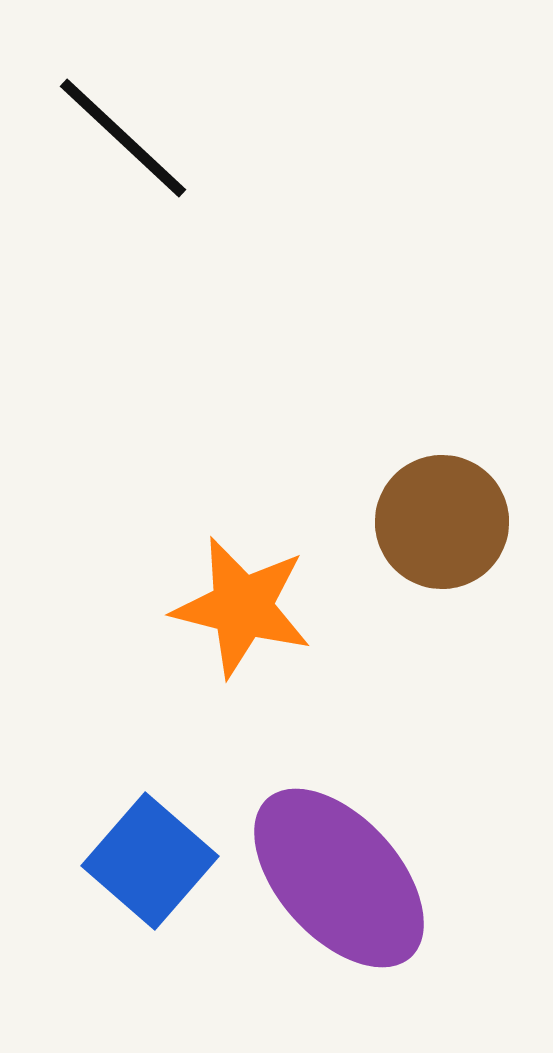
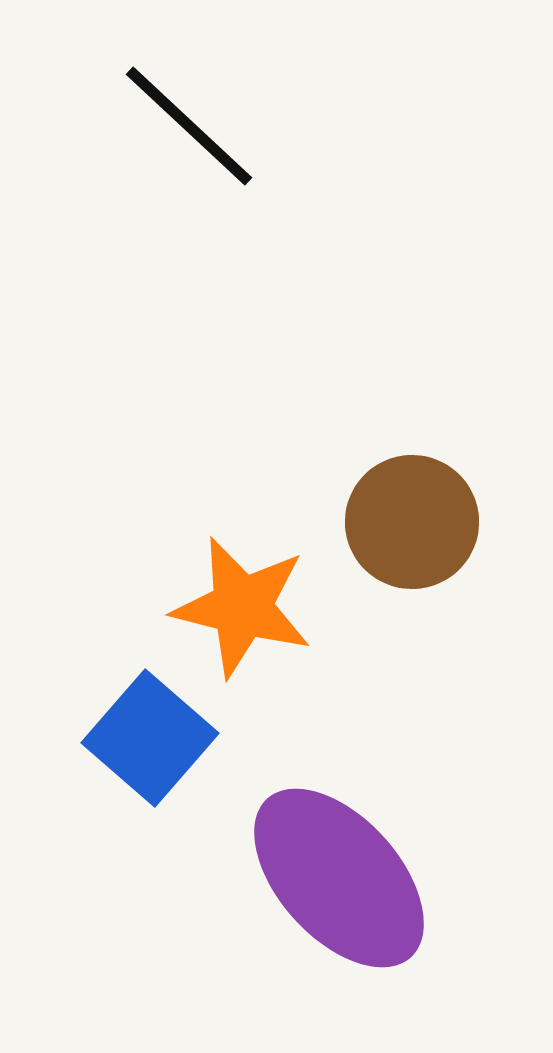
black line: moved 66 px right, 12 px up
brown circle: moved 30 px left
blue square: moved 123 px up
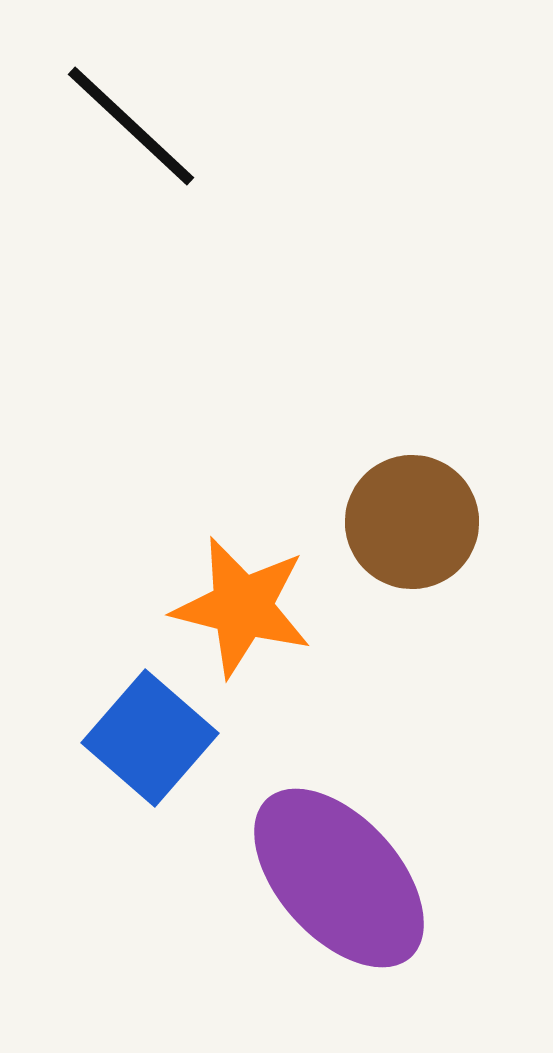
black line: moved 58 px left
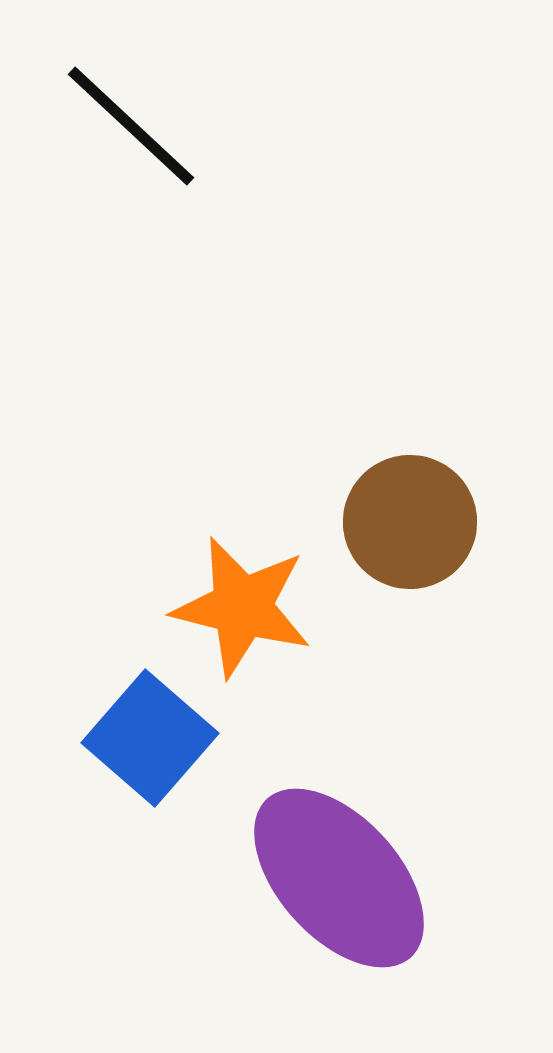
brown circle: moved 2 px left
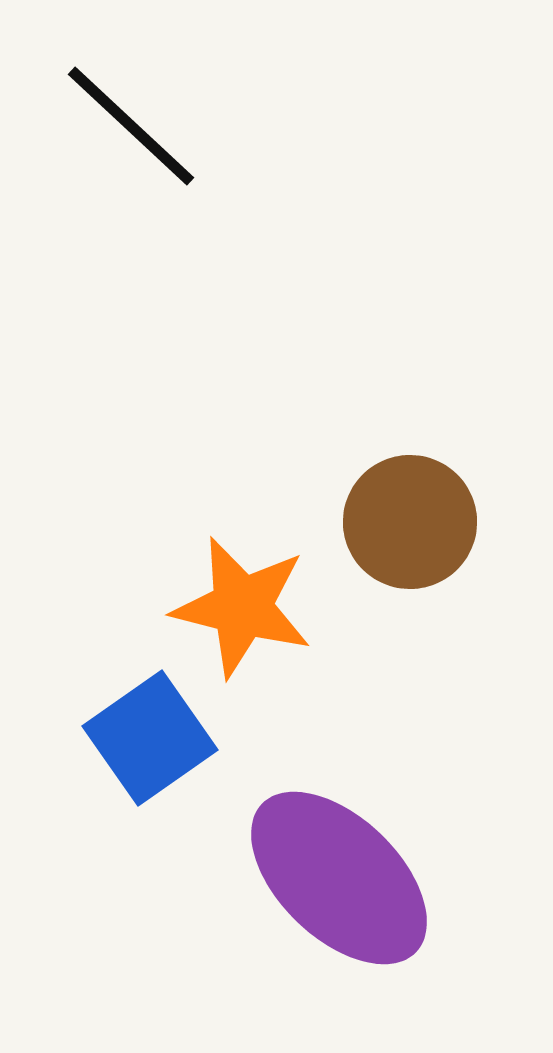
blue square: rotated 14 degrees clockwise
purple ellipse: rotated 4 degrees counterclockwise
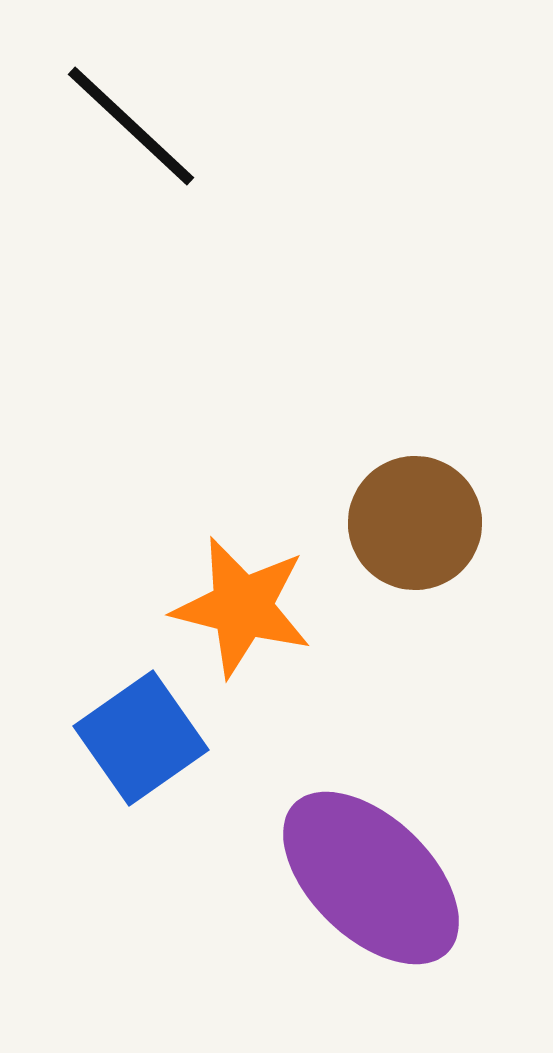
brown circle: moved 5 px right, 1 px down
blue square: moved 9 px left
purple ellipse: moved 32 px right
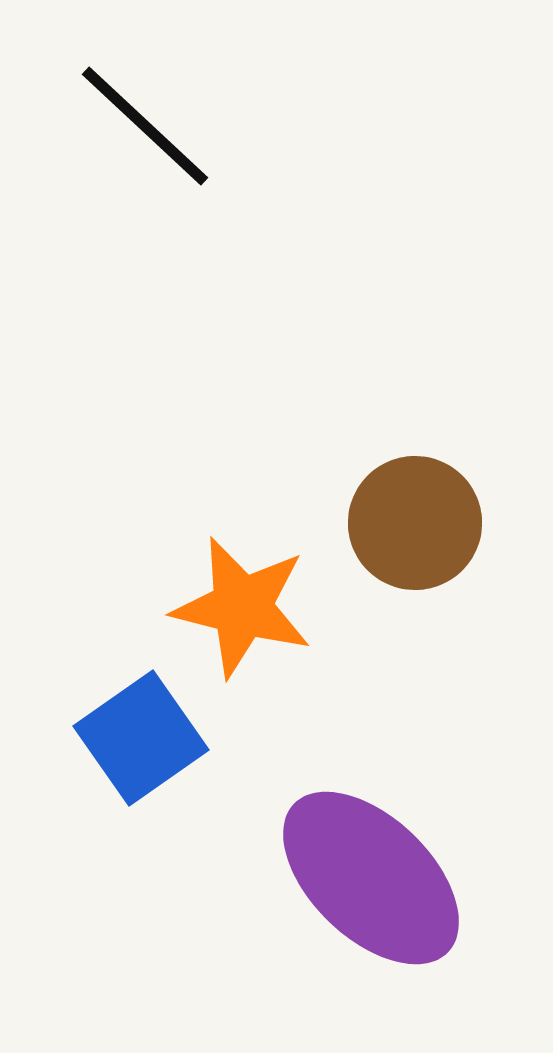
black line: moved 14 px right
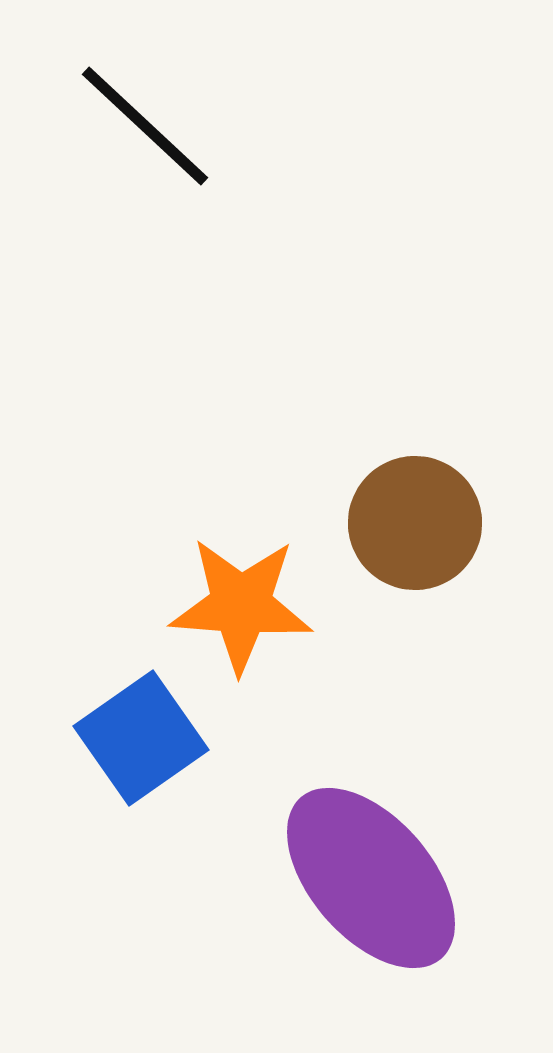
orange star: moved 1 px left, 2 px up; rotated 10 degrees counterclockwise
purple ellipse: rotated 5 degrees clockwise
